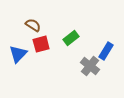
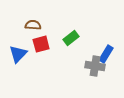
brown semicircle: rotated 28 degrees counterclockwise
blue rectangle: moved 3 px down
gray cross: moved 5 px right; rotated 30 degrees counterclockwise
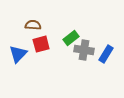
gray cross: moved 11 px left, 16 px up
